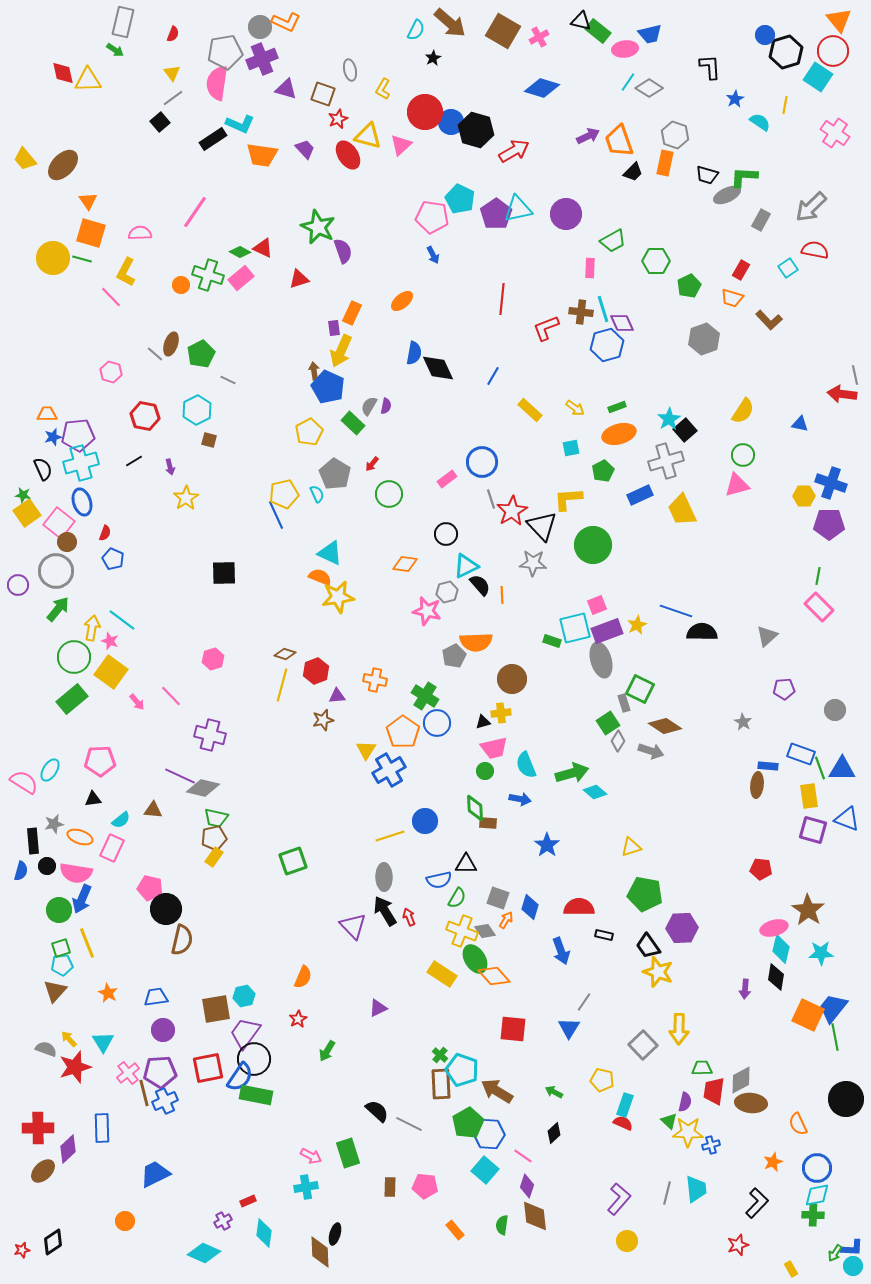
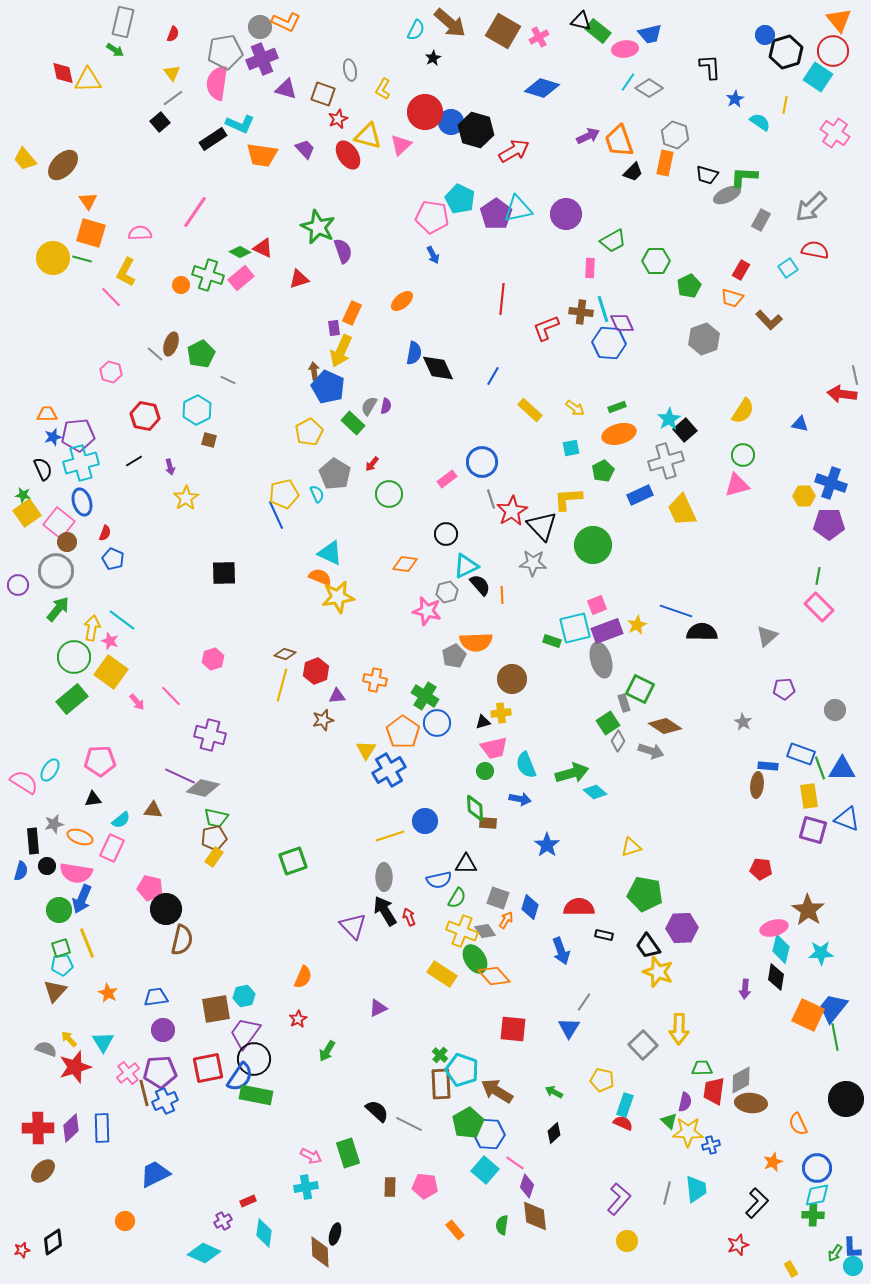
blue hexagon at (607, 345): moved 2 px right, 2 px up; rotated 20 degrees clockwise
purple diamond at (68, 1149): moved 3 px right, 21 px up
pink line at (523, 1156): moved 8 px left, 7 px down
blue L-shape at (852, 1248): rotated 85 degrees clockwise
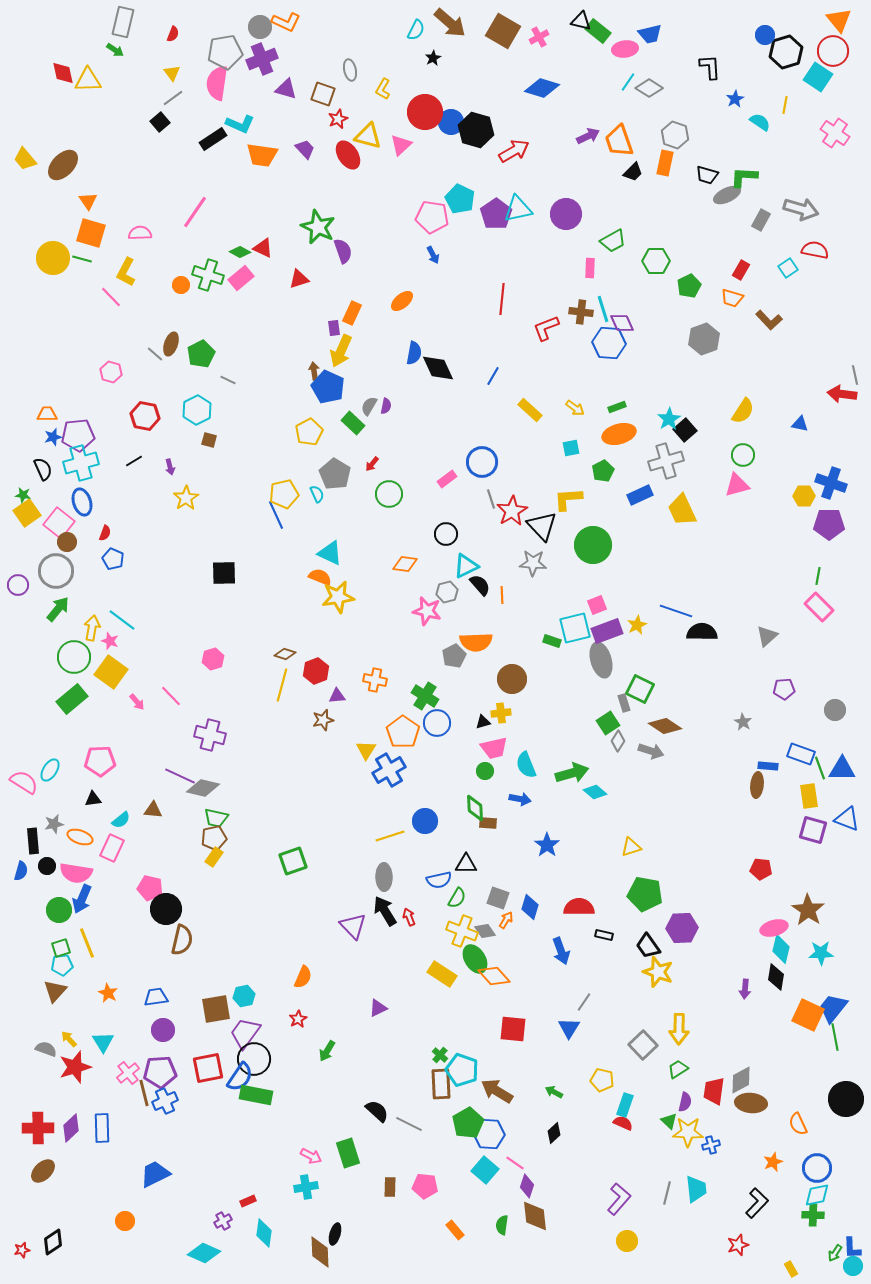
gray arrow at (811, 207): moved 10 px left, 2 px down; rotated 120 degrees counterclockwise
green trapezoid at (702, 1068): moved 24 px left, 1 px down; rotated 30 degrees counterclockwise
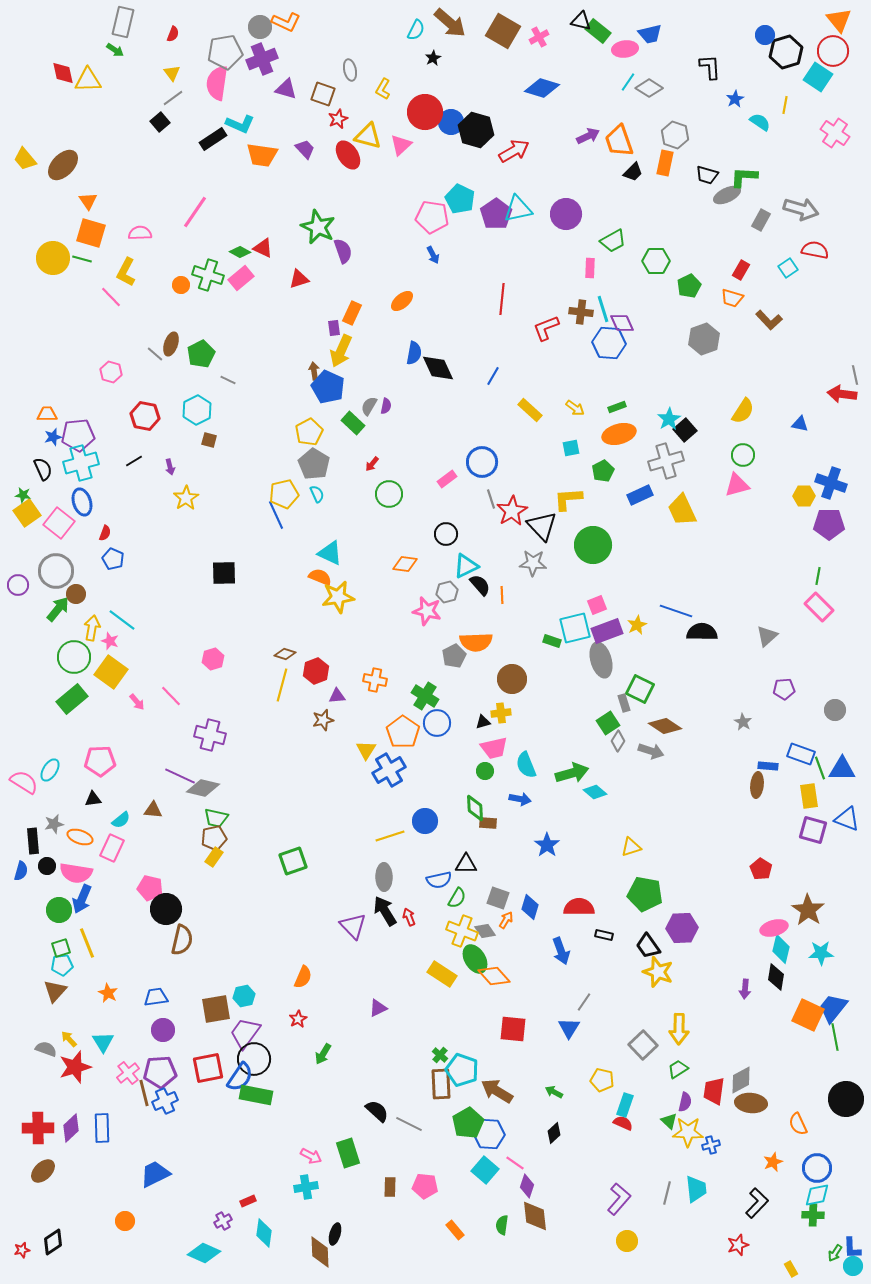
gray pentagon at (335, 474): moved 21 px left, 10 px up
brown circle at (67, 542): moved 9 px right, 52 px down
red pentagon at (761, 869): rotated 25 degrees clockwise
green arrow at (327, 1051): moved 4 px left, 3 px down
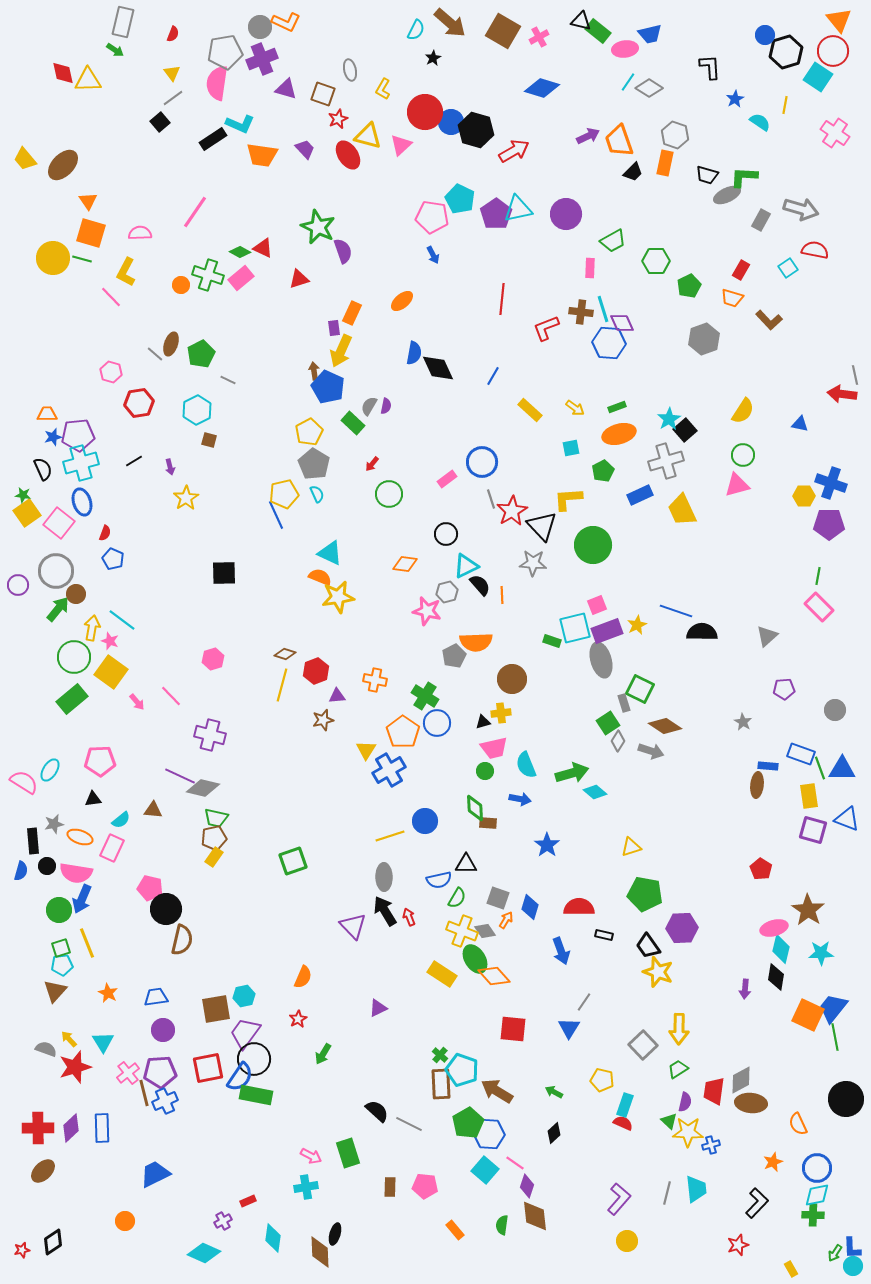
red hexagon at (145, 416): moved 6 px left, 13 px up; rotated 20 degrees counterclockwise
cyan diamond at (264, 1233): moved 9 px right, 5 px down
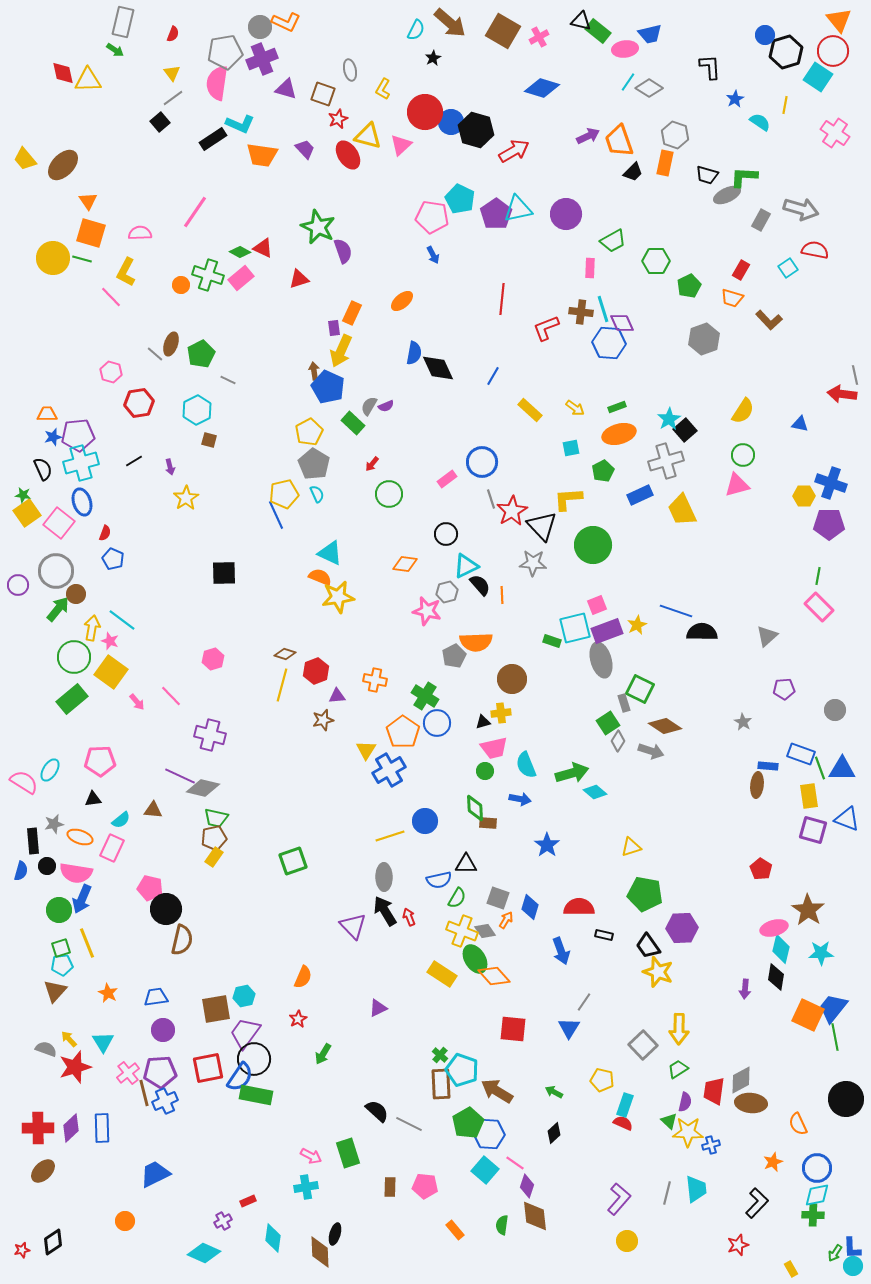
purple semicircle at (386, 406): rotated 56 degrees clockwise
